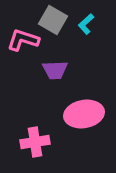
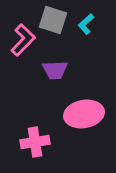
gray square: rotated 12 degrees counterclockwise
pink L-shape: rotated 116 degrees clockwise
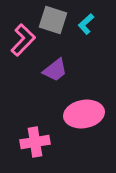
purple trapezoid: rotated 36 degrees counterclockwise
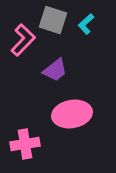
pink ellipse: moved 12 px left
pink cross: moved 10 px left, 2 px down
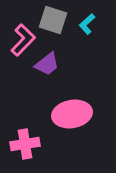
cyan L-shape: moved 1 px right
purple trapezoid: moved 8 px left, 6 px up
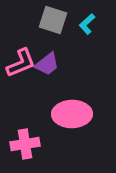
pink L-shape: moved 2 px left, 23 px down; rotated 24 degrees clockwise
pink ellipse: rotated 9 degrees clockwise
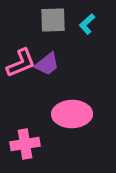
gray square: rotated 20 degrees counterclockwise
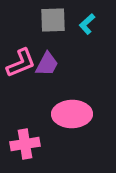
purple trapezoid: rotated 24 degrees counterclockwise
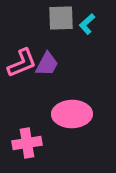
gray square: moved 8 px right, 2 px up
pink L-shape: moved 1 px right
pink cross: moved 2 px right, 1 px up
